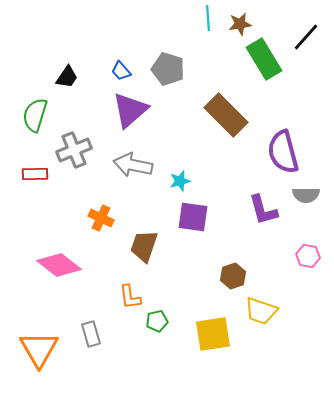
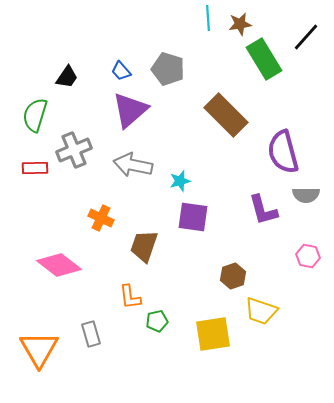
red rectangle: moved 6 px up
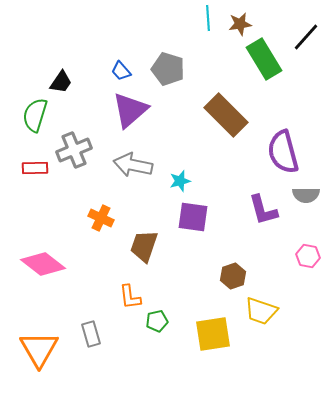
black trapezoid: moved 6 px left, 5 px down
pink diamond: moved 16 px left, 1 px up
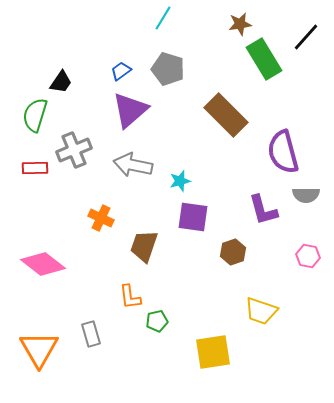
cyan line: moved 45 px left; rotated 35 degrees clockwise
blue trapezoid: rotated 95 degrees clockwise
brown hexagon: moved 24 px up
yellow square: moved 18 px down
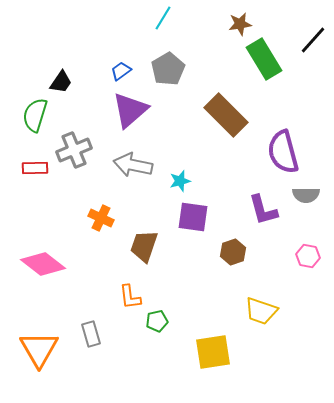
black line: moved 7 px right, 3 px down
gray pentagon: rotated 24 degrees clockwise
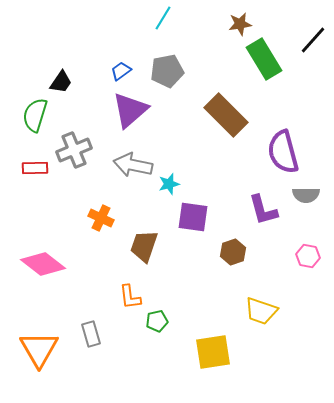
gray pentagon: moved 1 px left, 2 px down; rotated 20 degrees clockwise
cyan star: moved 11 px left, 3 px down
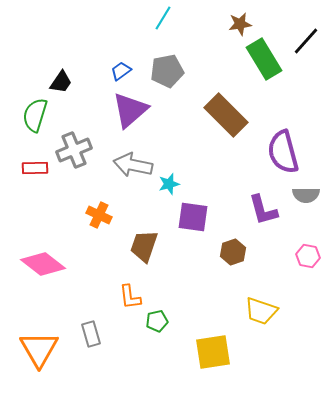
black line: moved 7 px left, 1 px down
orange cross: moved 2 px left, 3 px up
